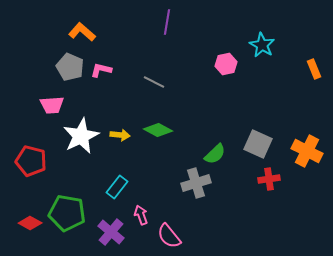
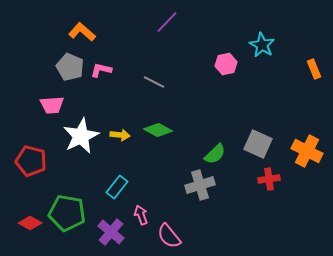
purple line: rotated 35 degrees clockwise
gray cross: moved 4 px right, 2 px down
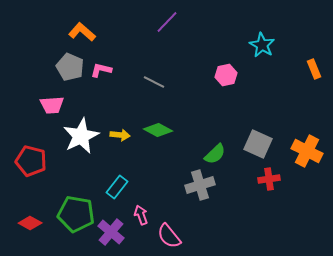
pink hexagon: moved 11 px down
green pentagon: moved 9 px right, 1 px down
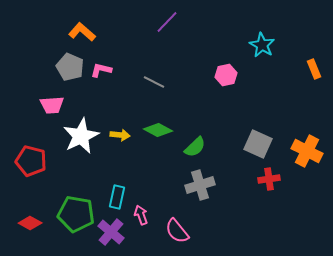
green semicircle: moved 20 px left, 7 px up
cyan rectangle: moved 10 px down; rotated 25 degrees counterclockwise
pink semicircle: moved 8 px right, 5 px up
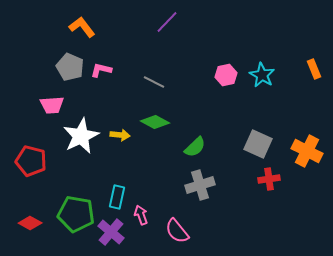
orange L-shape: moved 5 px up; rotated 12 degrees clockwise
cyan star: moved 30 px down
green diamond: moved 3 px left, 8 px up
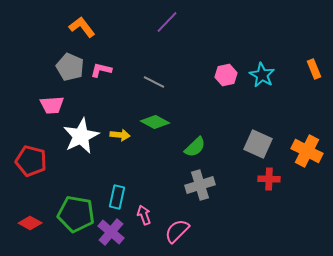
red cross: rotated 10 degrees clockwise
pink arrow: moved 3 px right
pink semicircle: rotated 84 degrees clockwise
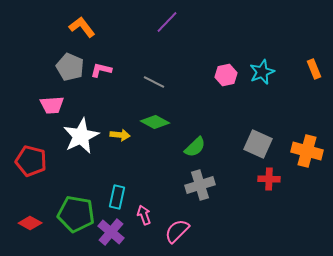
cyan star: moved 3 px up; rotated 20 degrees clockwise
orange cross: rotated 12 degrees counterclockwise
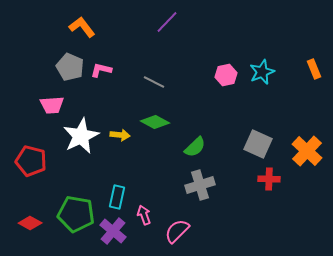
orange cross: rotated 28 degrees clockwise
purple cross: moved 2 px right, 1 px up
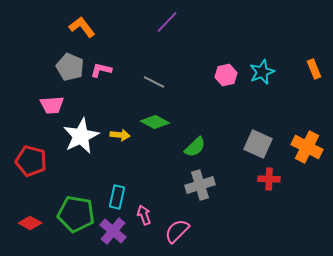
orange cross: moved 4 px up; rotated 16 degrees counterclockwise
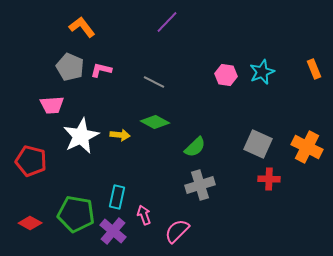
pink hexagon: rotated 20 degrees clockwise
